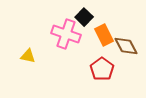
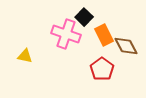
yellow triangle: moved 3 px left
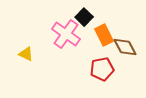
pink cross: rotated 16 degrees clockwise
brown diamond: moved 1 px left, 1 px down
yellow triangle: moved 1 px right, 2 px up; rotated 14 degrees clockwise
red pentagon: rotated 25 degrees clockwise
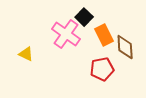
brown diamond: rotated 25 degrees clockwise
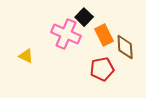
pink cross: rotated 12 degrees counterclockwise
yellow triangle: moved 2 px down
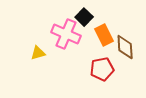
yellow triangle: moved 12 px right, 3 px up; rotated 42 degrees counterclockwise
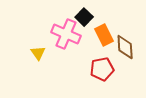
yellow triangle: rotated 49 degrees counterclockwise
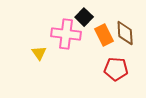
pink cross: rotated 16 degrees counterclockwise
brown diamond: moved 14 px up
yellow triangle: moved 1 px right
red pentagon: moved 14 px right; rotated 15 degrees clockwise
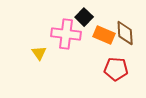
orange rectangle: rotated 40 degrees counterclockwise
